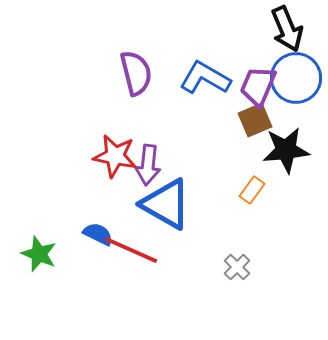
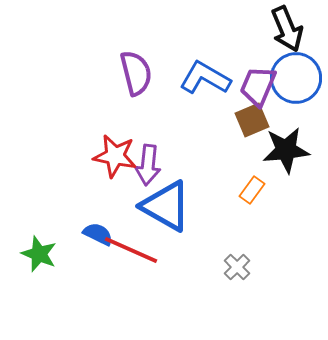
brown square: moved 3 px left
blue triangle: moved 2 px down
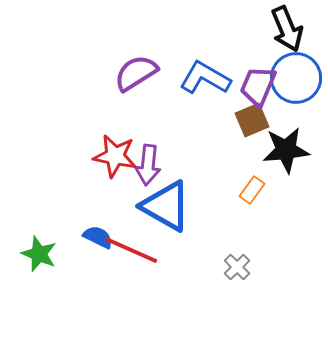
purple semicircle: rotated 108 degrees counterclockwise
blue semicircle: moved 3 px down
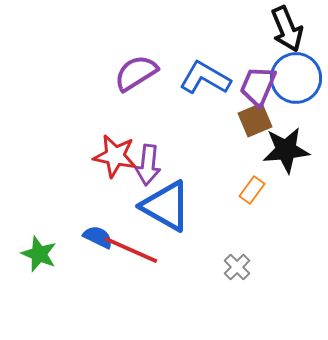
brown square: moved 3 px right
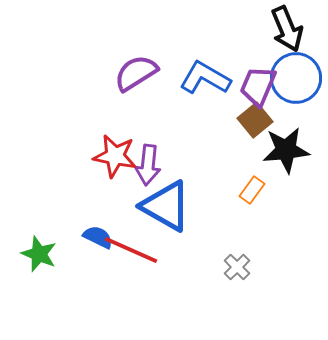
brown square: rotated 16 degrees counterclockwise
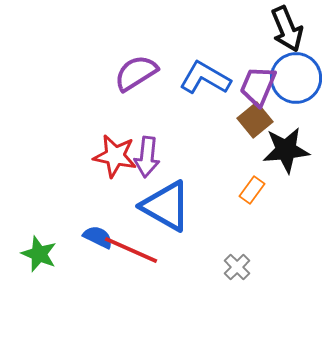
purple arrow: moved 1 px left, 8 px up
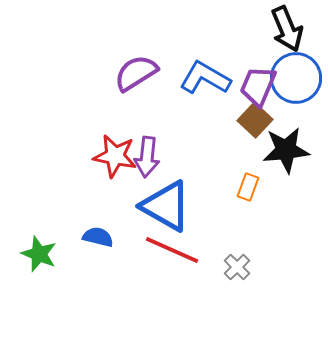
brown square: rotated 8 degrees counterclockwise
orange rectangle: moved 4 px left, 3 px up; rotated 16 degrees counterclockwise
blue semicircle: rotated 12 degrees counterclockwise
red line: moved 41 px right
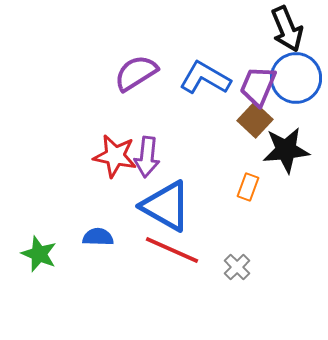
blue semicircle: rotated 12 degrees counterclockwise
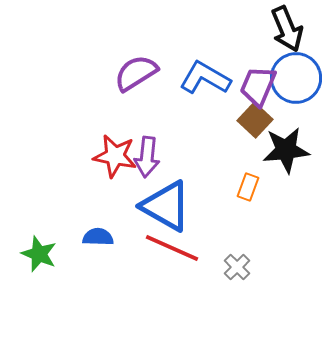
red line: moved 2 px up
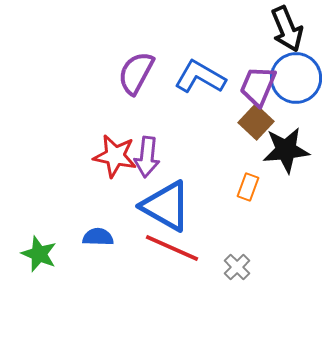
purple semicircle: rotated 30 degrees counterclockwise
blue L-shape: moved 5 px left, 1 px up
brown square: moved 1 px right, 2 px down
